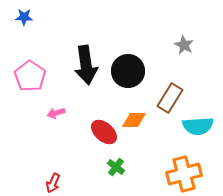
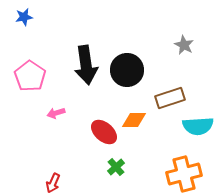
blue star: rotated 12 degrees counterclockwise
black circle: moved 1 px left, 1 px up
brown rectangle: rotated 40 degrees clockwise
green cross: rotated 12 degrees clockwise
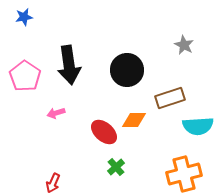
black arrow: moved 17 px left
pink pentagon: moved 5 px left
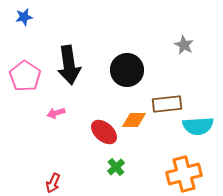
brown rectangle: moved 3 px left, 6 px down; rotated 12 degrees clockwise
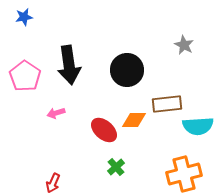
red ellipse: moved 2 px up
